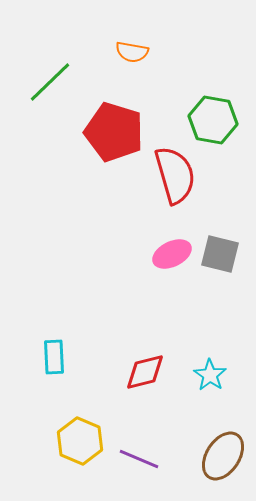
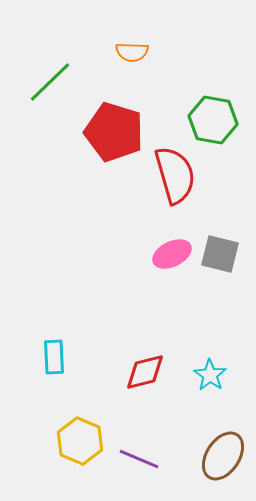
orange semicircle: rotated 8 degrees counterclockwise
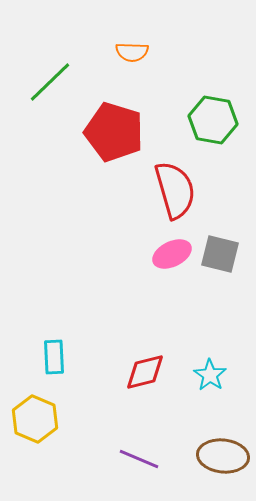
red semicircle: moved 15 px down
yellow hexagon: moved 45 px left, 22 px up
brown ellipse: rotated 63 degrees clockwise
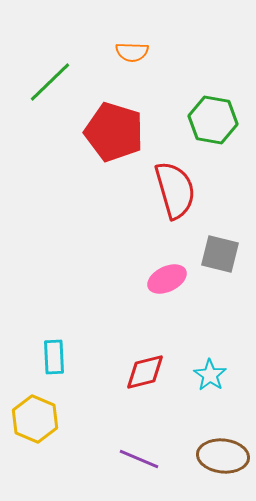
pink ellipse: moved 5 px left, 25 px down
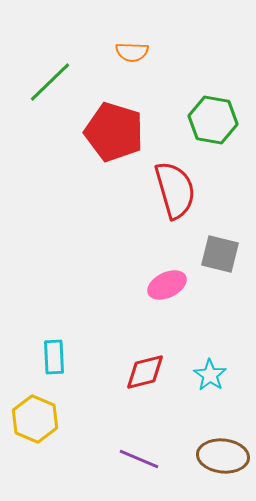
pink ellipse: moved 6 px down
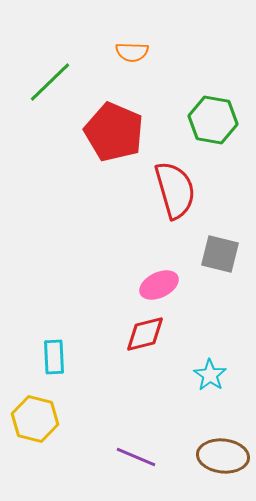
red pentagon: rotated 6 degrees clockwise
pink ellipse: moved 8 px left
red diamond: moved 38 px up
yellow hexagon: rotated 9 degrees counterclockwise
purple line: moved 3 px left, 2 px up
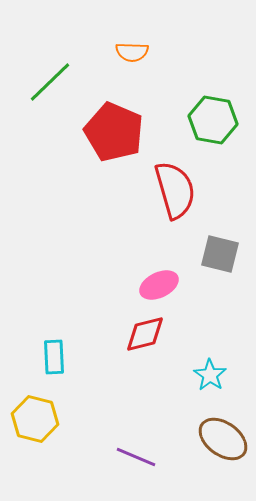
brown ellipse: moved 17 px up; rotated 30 degrees clockwise
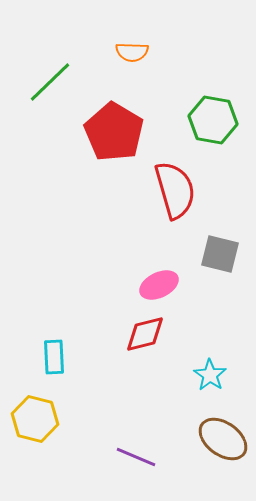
red pentagon: rotated 8 degrees clockwise
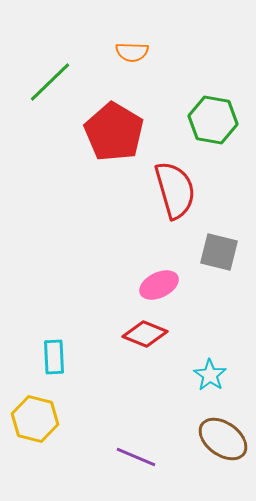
gray square: moved 1 px left, 2 px up
red diamond: rotated 36 degrees clockwise
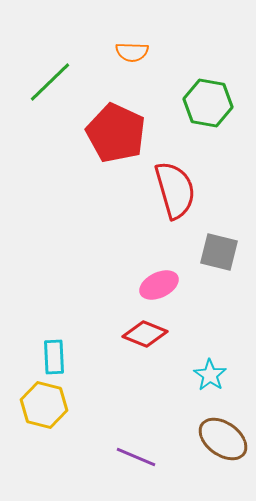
green hexagon: moved 5 px left, 17 px up
red pentagon: moved 2 px right, 1 px down; rotated 6 degrees counterclockwise
yellow hexagon: moved 9 px right, 14 px up
